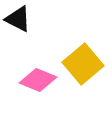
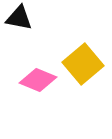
black triangle: moved 1 px right, 1 px up; rotated 16 degrees counterclockwise
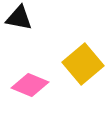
pink diamond: moved 8 px left, 5 px down
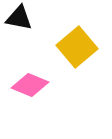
yellow square: moved 6 px left, 17 px up
